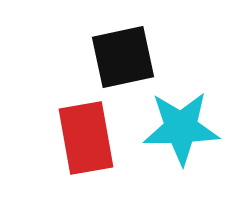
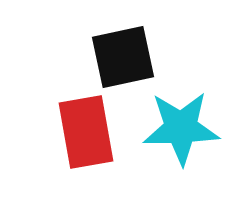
red rectangle: moved 6 px up
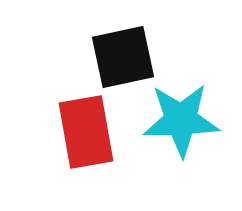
cyan star: moved 8 px up
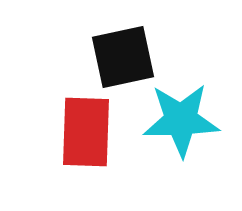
red rectangle: rotated 12 degrees clockwise
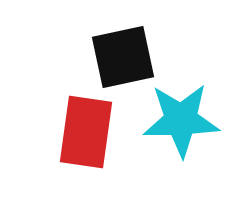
red rectangle: rotated 6 degrees clockwise
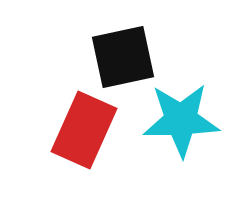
red rectangle: moved 2 px left, 2 px up; rotated 16 degrees clockwise
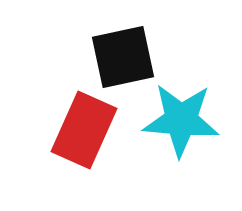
cyan star: rotated 6 degrees clockwise
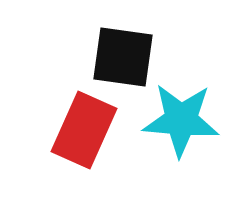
black square: rotated 20 degrees clockwise
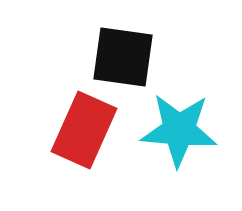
cyan star: moved 2 px left, 10 px down
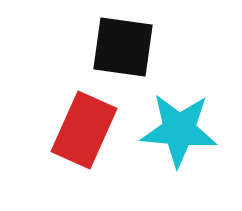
black square: moved 10 px up
